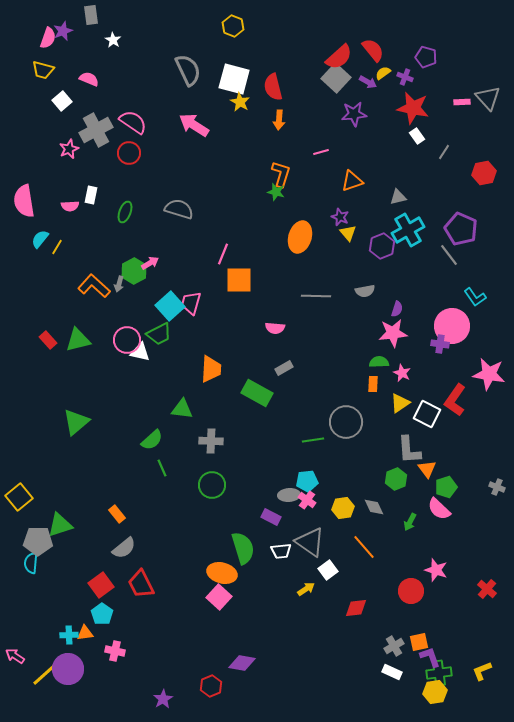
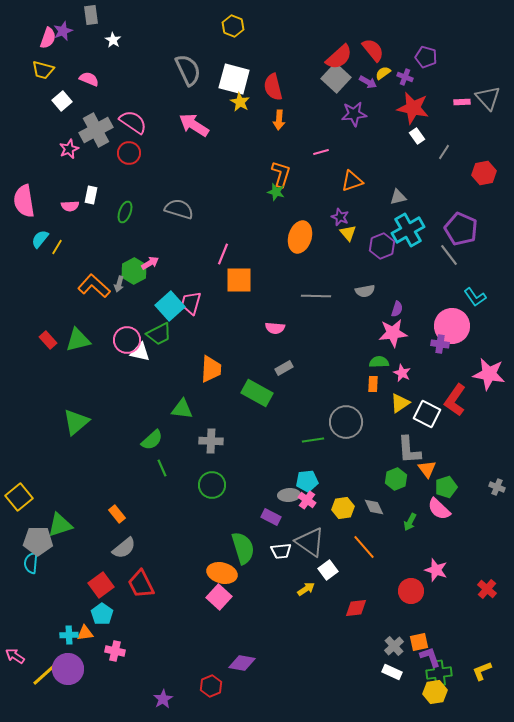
gray cross at (394, 646): rotated 12 degrees counterclockwise
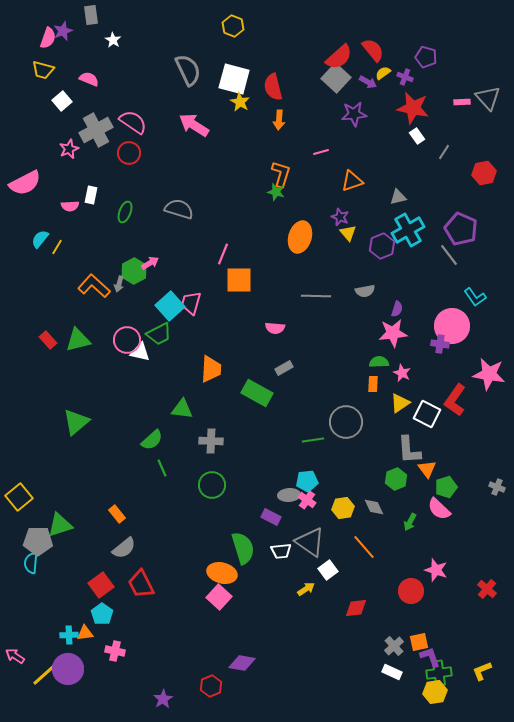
pink semicircle at (24, 201): moved 1 px right, 18 px up; rotated 108 degrees counterclockwise
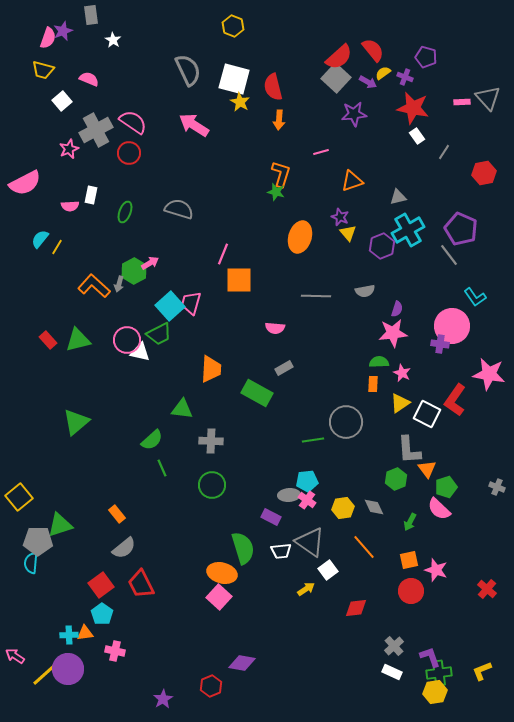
orange square at (419, 642): moved 10 px left, 82 px up
